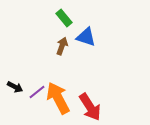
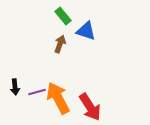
green rectangle: moved 1 px left, 2 px up
blue triangle: moved 6 px up
brown arrow: moved 2 px left, 2 px up
black arrow: rotated 56 degrees clockwise
purple line: rotated 24 degrees clockwise
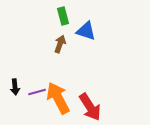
green rectangle: rotated 24 degrees clockwise
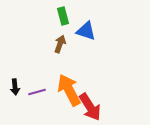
orange arrow: moved 11 px right, 8 px up
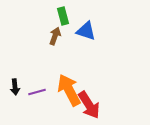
brown arrow: moved 5 px left, 8 px up
red arrow: moved 1 px left, 2 px up
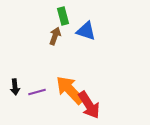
orange arrow: moved 1 px right; rotated 16 degrees counterclockwise
